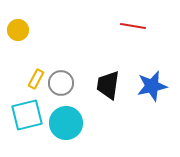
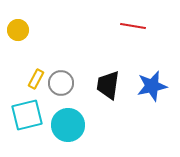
cyan circle: moved 2 px right, 2 px down
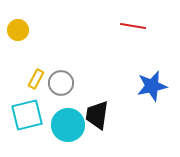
black trapezoid: moved 11 px left, 30 px down
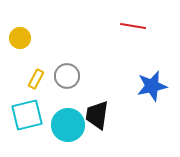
yellow circle: moved 2 px right, 8 px down
gray circle: moved 6 px right, 7 px up
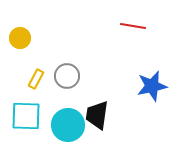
cyan square: moved 1 px left, 1 px down; rotated 16 degrees clockwise
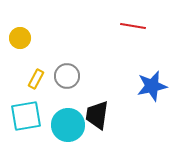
cyan square: rotated 12 degrees counterclockwise
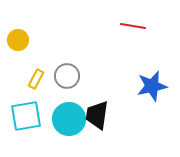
yellow circle: moved 2 px left, 2 px down
cyan circle: moved 1 px right, 6 px up
